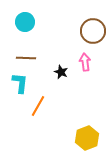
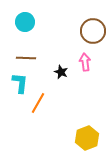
orange line: moved 3 px up
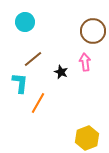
brown line: moved 7 px right, 1 px down; rotated 42 degrees counterclockwise
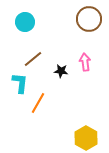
brown circle: moved 4 px left, 12 px up
black star: moved 1 px up; rotated 16 degrees counterclockwise
yellow hexagon: moved 1 px left; rotated 10 degrees counterclockwise
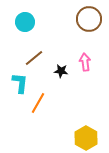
brown line: moved 1 px right, 1 px up
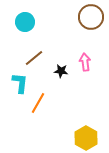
brown circle: moved 2 px right, 2 px up
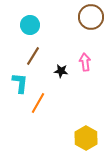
cyan circle: moved 5 px right, 3 px down
brown line: moved 1 px left, 2 px up; rotated 18 degrees counterclockwise
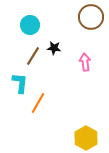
black star: moved 7 px left, 23 px up
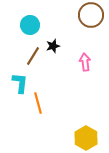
brown circle: moved 2 px up
black star: moved 1 px left, 2 px up; rotated 24 degrees counterclockwise
orange line: rotated 45 degrees counterclockwise
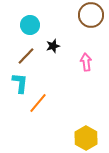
brown line: moved 7 px left; rotated 12 degrees clockwise
pink arrow: moved 1 px right
orange line: rotated 55 degrees clockwise
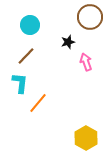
brown circle: moved 1 px left, 2 px down
black star: moved 15 px right, 4 px up
pink arrow: rotated 12 degrees counterclockwise
